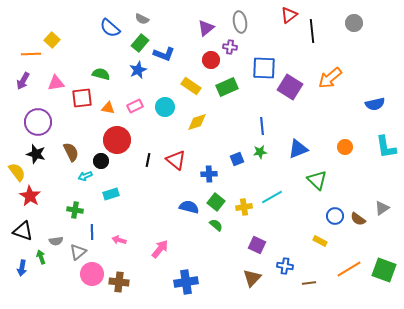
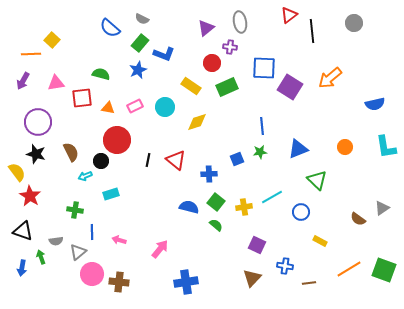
red circle at (211, 60): moved 1 px right, 3 px down
blue circle at (335, 216): moved 34 px left, 4 px up
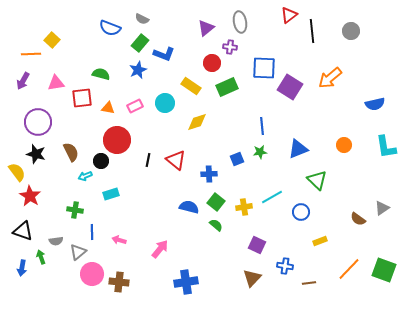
gray circle at (354, 23): moved 3 px left, 8 px down
blue semicircle at (110, 28): rotated 20 degrees counterclockwise
cyan circle at (165, 107): moved 4 px up
orange circle at (345, 147): moved 1 px left, 2 px up
yellow rectangle at (320, 241): rotated 48 degrees counterclockwise
orange line at (349, 269): rotated 15 degrees counterclockwise
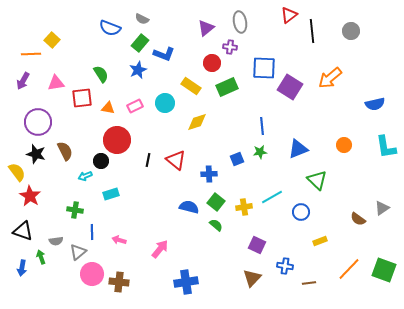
green semicircle at (101, 74): rotated 42 degrees clockwise
brown semicircle at (71, 152): moved 6 px left, 1 px up
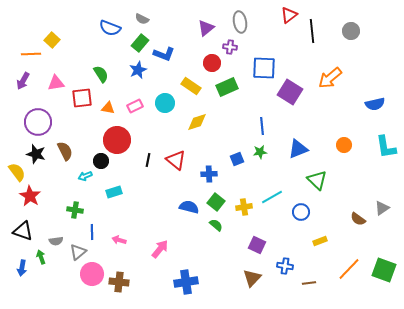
purple square at (290, 87): moved 5 px down
cyan rectangle at (111, 194): moved 3 px right, 2 px up
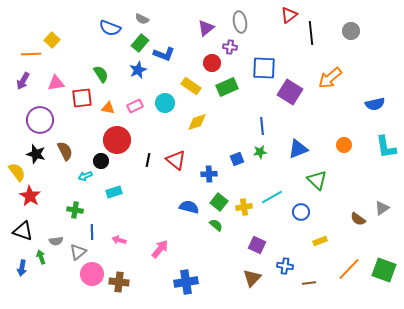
black line at (312, 31): moved 1 px left, 2 px down
purple circle at (38, 122): moved 2 px right, 2 px up
green square at (216, 202): moved 3 px right
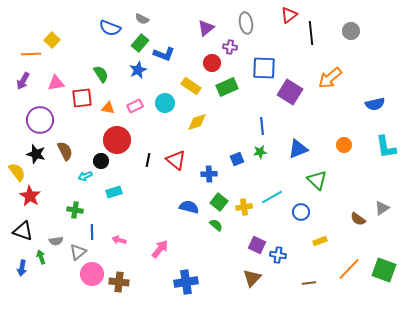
gray ellipse at (240, 22): moved 6 px right, 1 px down
blue cross at (285, 266): moved 7 px left, 11 px up
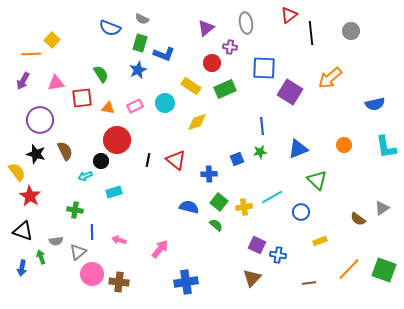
green rectangle at (140, 43): rotated 24 degrees counterclockwise
green rectangle at (227, 87): moved 2 px left, 2 px down
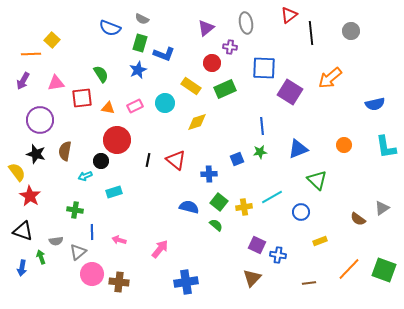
brown semicircle at (65, 151): rotated 144 degrees counterclockwise
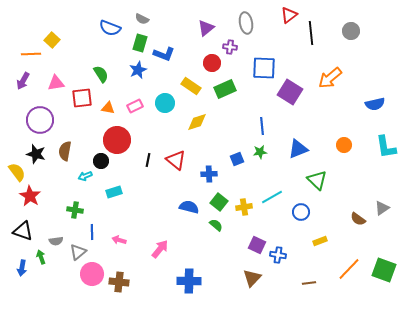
blue cross at (186, 282): moved 3 px right, 1 px up; rotated 10 degrees clockwise
